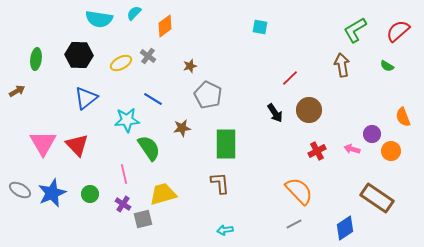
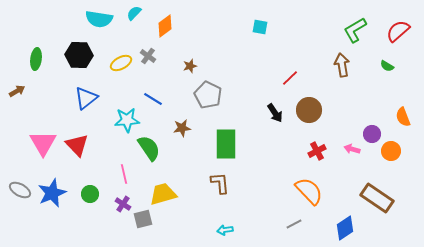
orange semicircle at (299, 191): moved 10 px right
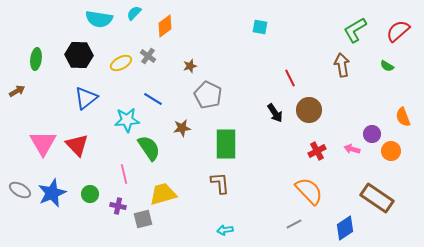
red line at (290, 78): rotated 72 degrees counterclockwise
purple cross at (123, 204): moved 5 px left, 2 px down; rotated 21 degrees counterclockwise
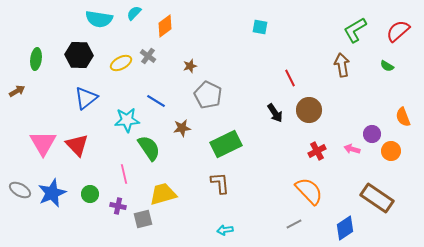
blue line at (153, 99): moved 3 px right, 2 px down
green rectangle at (226, 144): rotated 64 degrees clockwise
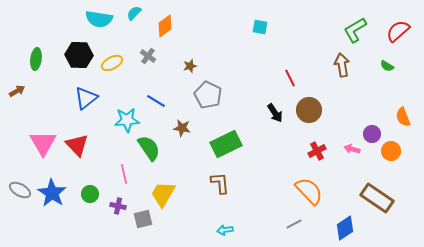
yellow ellipse at (121, 63): moved 9 px left
brown star at (182, 128): rotated 18 degrees clockwise
blue star at (52, 193): rotated 16 degrees counterclockwise
yellow trapezoid at (163, 194): rotated 44 degrees counterclockwise
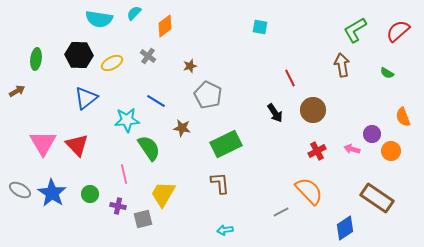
green semicircle at (387, 66): moved 7 px down
brown circle at (309, 110): moved 4 px right
gray line at (294, 224): moved 13 px left, 12 px up
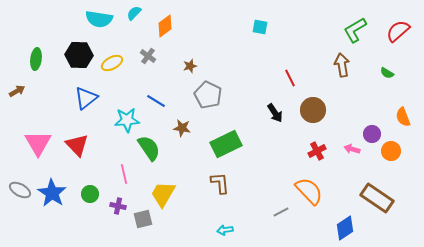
pink triangle at (43, 143): moved 5 px left
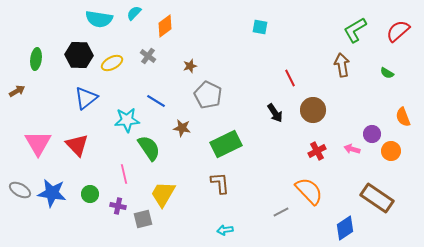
blue star at (52, 193): rotated 24 degrees counterclockwise
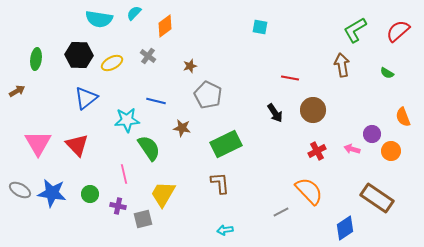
red line at (290, 78): rotated 54 degrees counterclockwise
blue line at (156, 101): rotated 18 degrees counterclockwise
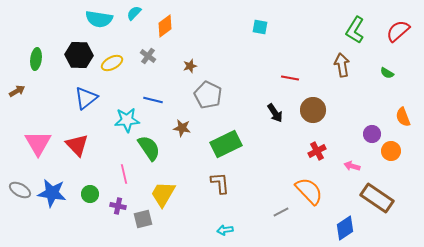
green L-shape at (355, 30): rotated 28 degrees counterclockwise
blue line at (156, 101): moved 3 px left, 1 px up
pink arrow at (352, 149): moved 17 px down
